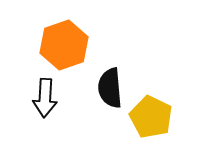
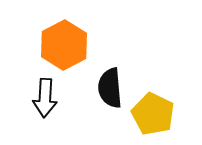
orange hexagon: rotated 9 degrees counterclockwise
yellow pentagon: moved 2 px right, 3 px up
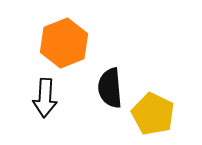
orange hexagon: moved 2 px up; rotated 6 degrees clockwise
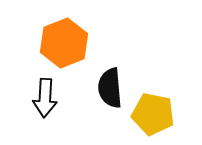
yellow pentagon: rotated 15 degrees counterclockwise
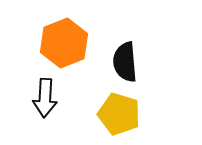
black semicircle: moved 15 px right, 26 px up
yellow pentagon: moved 34 px left; rotated 6 degrees clockwise
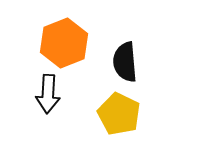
black arrow: moved 3 px right, 4 px up
yellow pentagon: rotated 9 degrees clockwise
